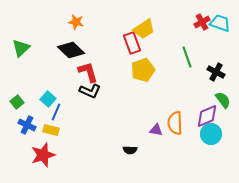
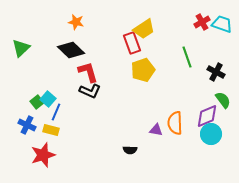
cyan trapezoid: moved 2 px right, 1 px down
green square: moved 20 px right
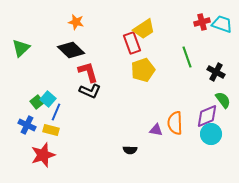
red cross: rotated 14 degrees clockwise
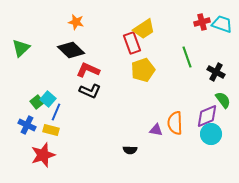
red L-shape: moved 2 px up; rotated 50 degrees counterclockwise
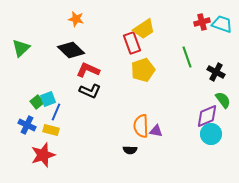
orange star: moved 3 px up
cyan square: rotated 28 degrees clockwise
orange semicircle: moved 34 px left, 3 px down
purple triangle: moved 1 px down
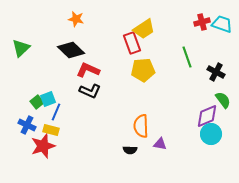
yellow pentagon: rotated 15 degrees clockwise
purple triangle: moved 4 px right, 13 px down
red star: moved 9 px up
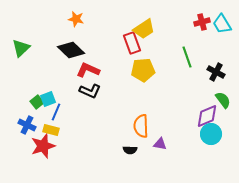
cyan trapezoid: rotated 140 degrees counterclockwise
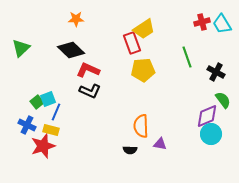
orange star: rotated 14 degrees counterclockwise
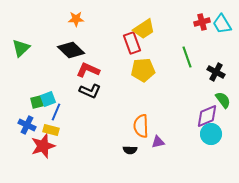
green square: rotated 24 degrees clockwise
purple triangle: moved 2 px left, 2 px up; rotated 24 degrees counterclockwise
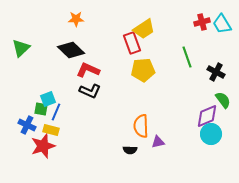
green square: moved 4 px right, 7 px down; rotated 24 degrees clockwise
